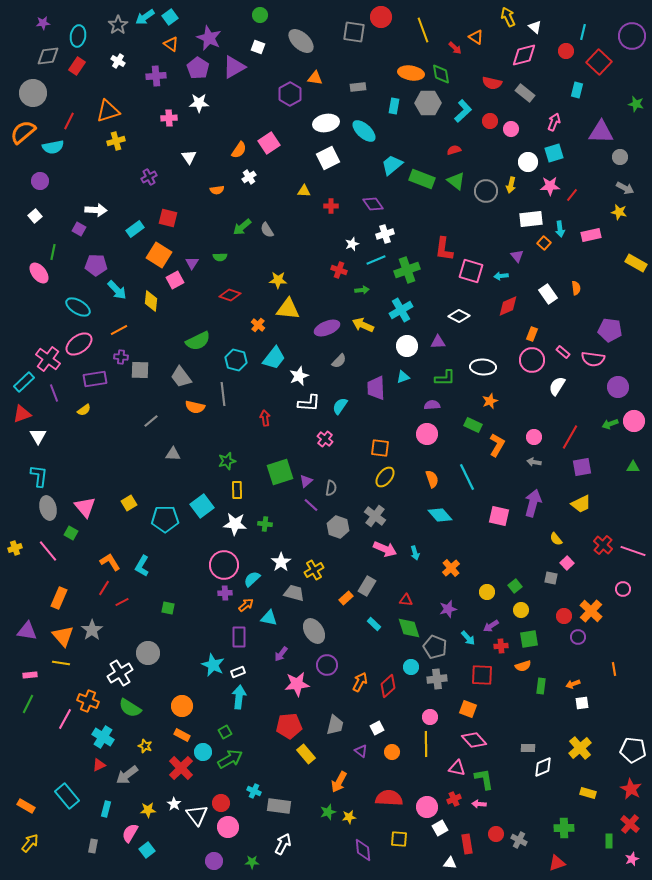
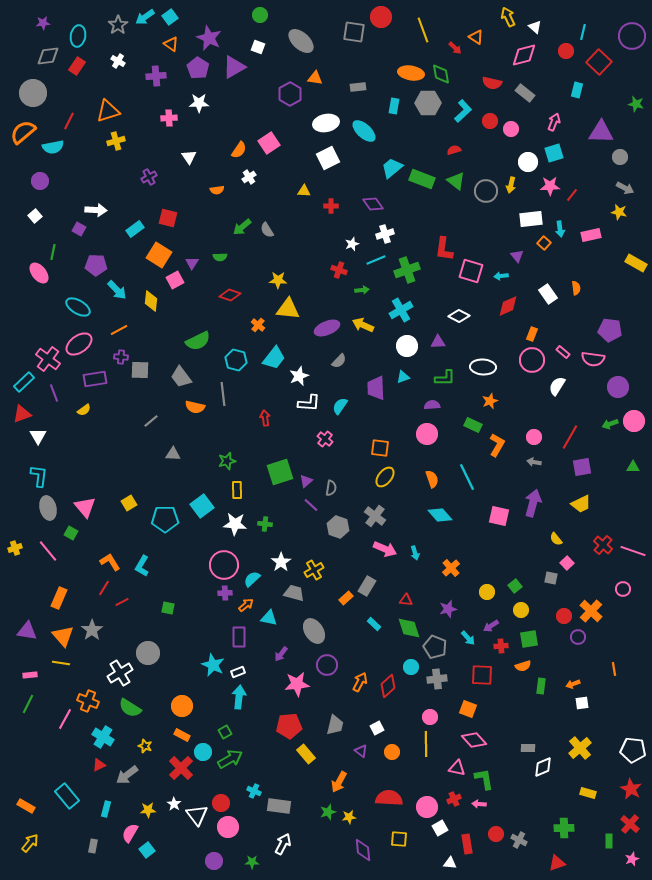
cyan trapezoid at (392, 165): moved 3 px down
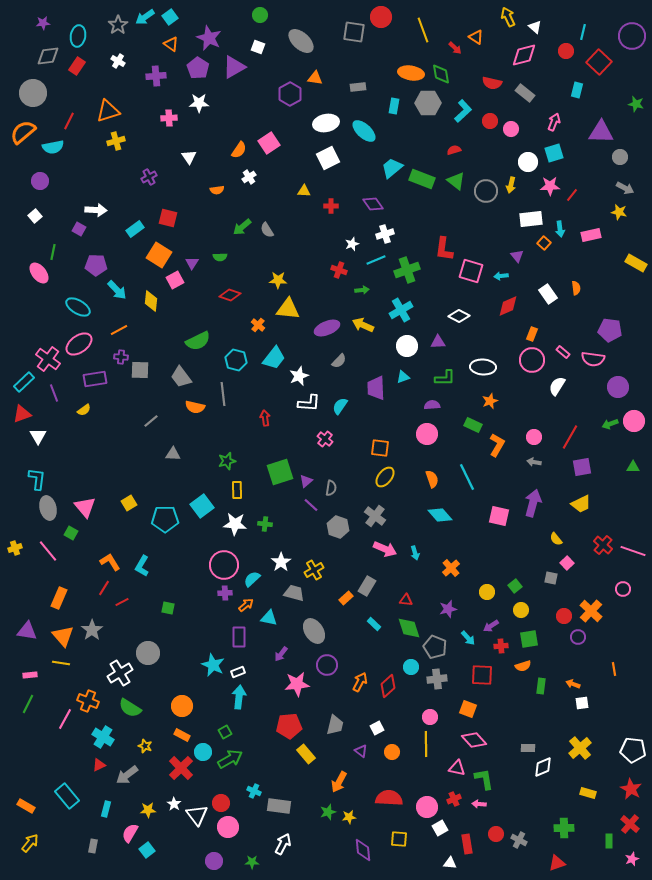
cyan L-shape at (39, 476): moved 2 px left, 3 px down
orange arrow at (573, 684): rotated 40 degrees clockwise
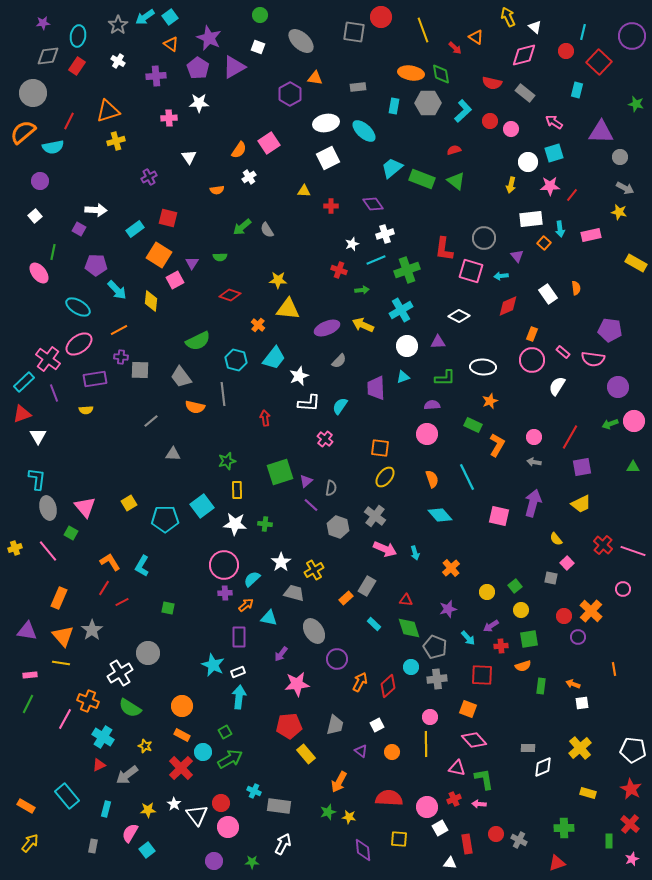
pink arrow at (554, 122): rotated 78 degrees counterclockwise
gray circle at (486, 191): moved 2 px left, 47 px down
yellow semicircle at (84, 410): moved 2 px right; rotated 32 degrees clockwise
purple circle at (327, 665): moved 10 px right, 6 px up
white square at (377, 728): moved 3 px up
yellow star at (349, 817): rotated 16 degrees clockwise
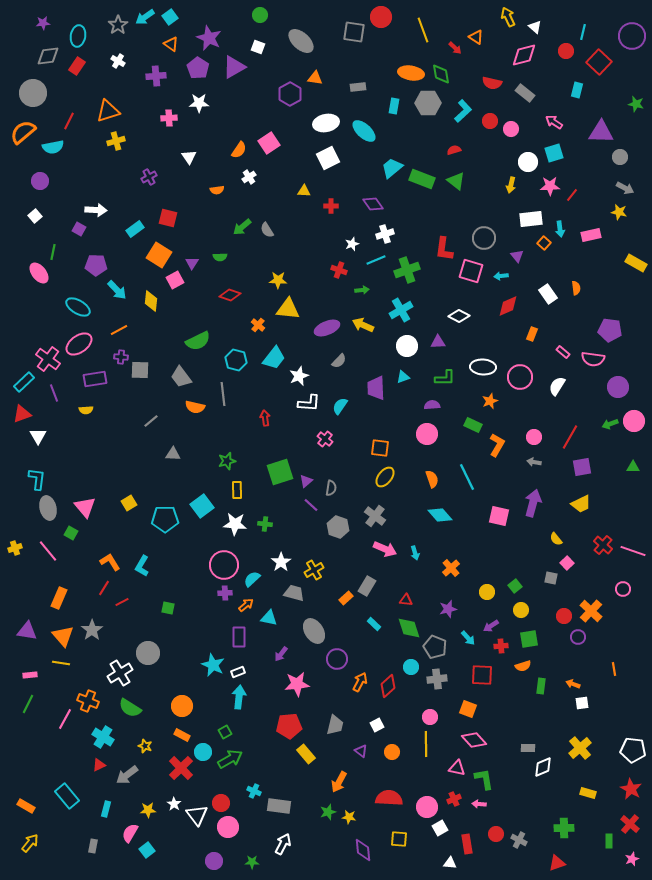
pink circle at (532, 360): moved 12 px left, 17 px down
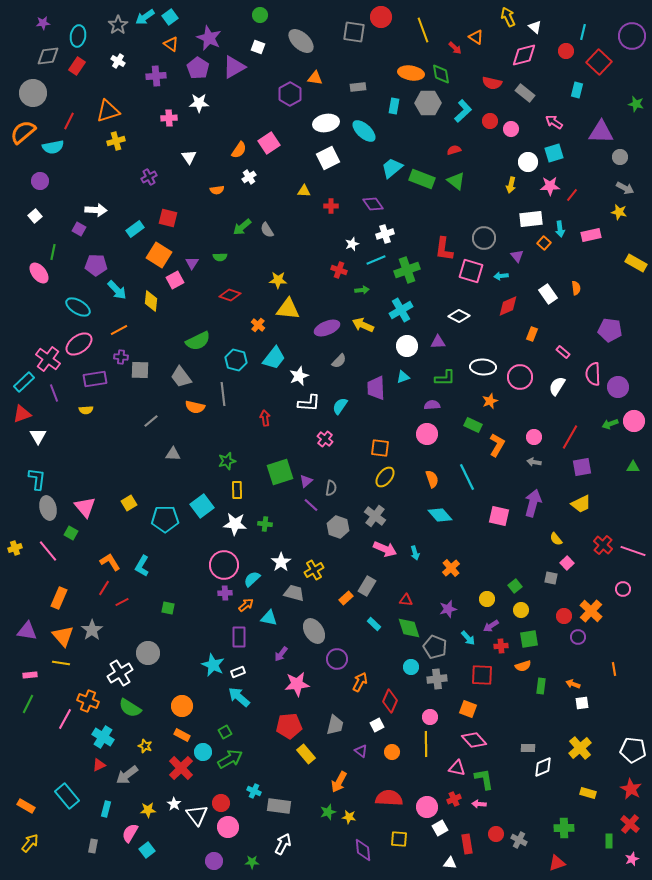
pink semicircle at (593, 359): moved 15 px down; rotated 80 degrees clockwise
yellow circle at (487, 592): moved 7 px down
red diamond at (388, 686): moved 2 px right, 15 px down; rotated 25 degrees counterclockwise
cyan arrow at (239, 697): rotated 55 degrees counterclockwise
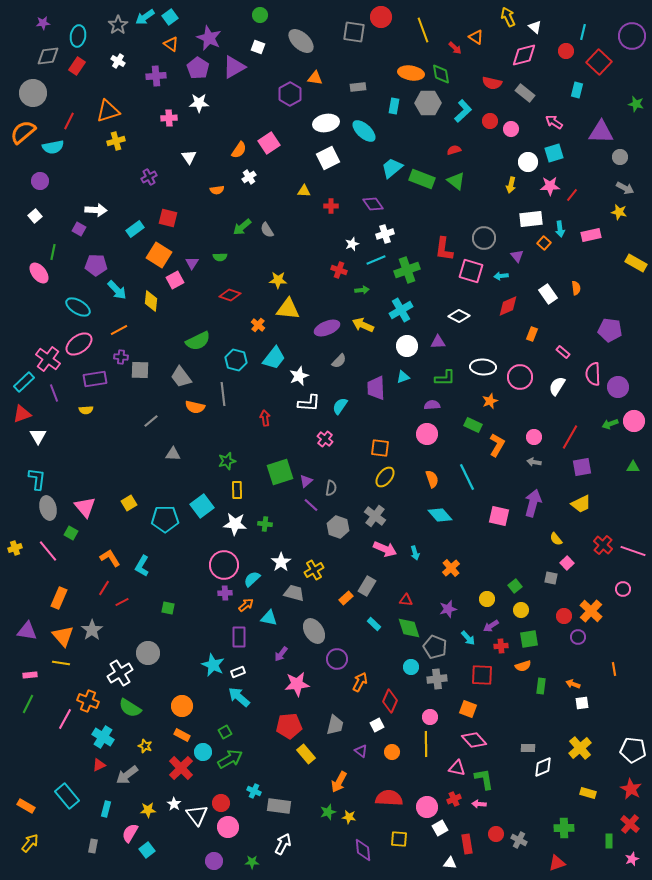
orange L-shape at (110, 562): moved 4 px up
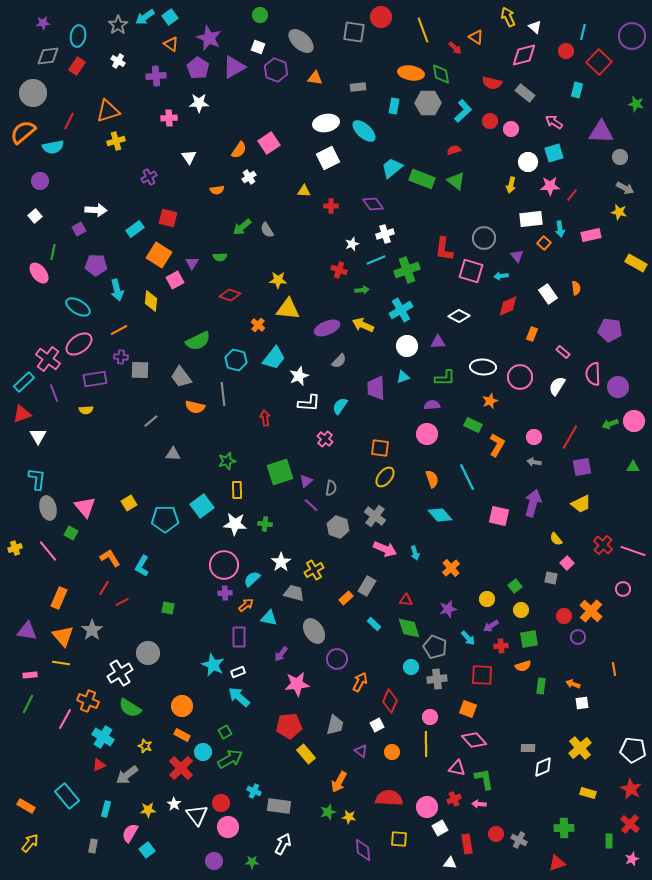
purple hexagon at (290, 94): moved 14 px left, 24 px up; rotated 10 degrees counterclockwise
purple square at (79, 229): rotated 32 degrees clockwise
cyan arrow at (117, 290): rotated 30 degrees clockwise
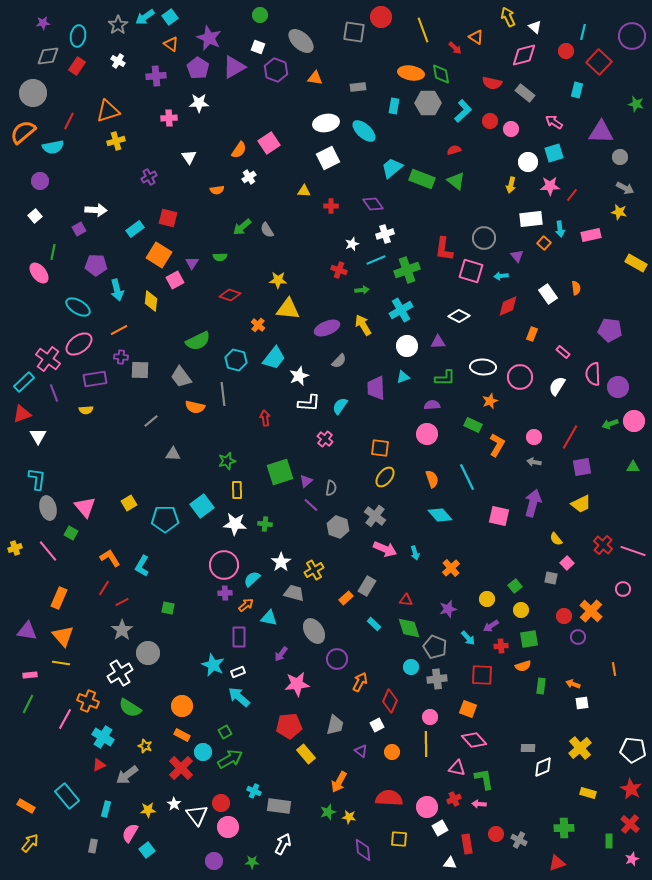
yellow arrow at (363, 325): rotated 35 degrees clockwise
gray star at (92, 630): moved 30 px right
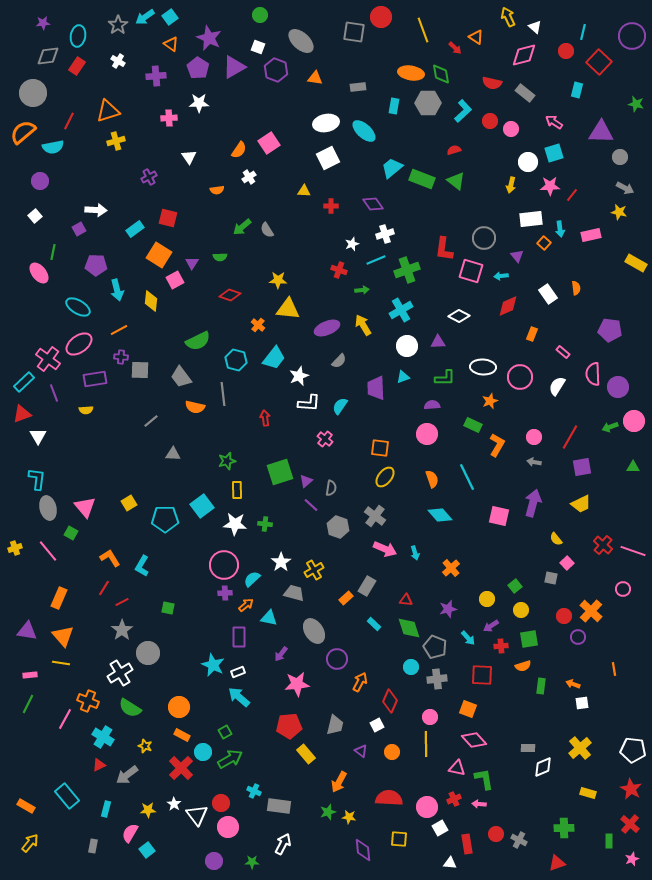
green arrow at (610, 424): moved 3 px down
orange circle at (182, 706): moved 3 px left, 1 px down
